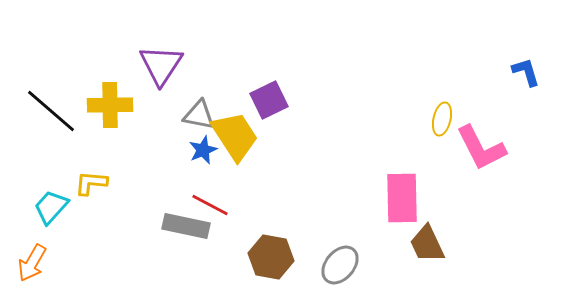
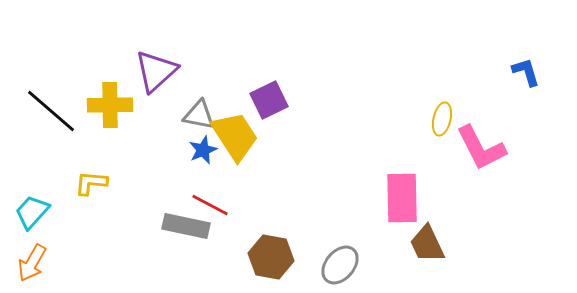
purple triangle: moved 5 px left, 6 px down; rotated 15 degrees clockwise
cyan trapezoid: moved 19 px left, 5 px down
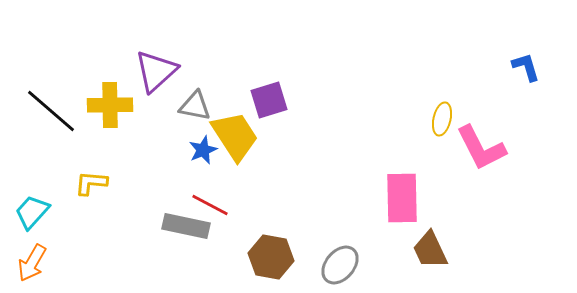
blue L-shape: moved 5 px up
purple square: rotated 9 degrees clockwise
gray triangle: moved 4 px left, 9 px up
brown trapezoid: moved 3 px right, 6 px down
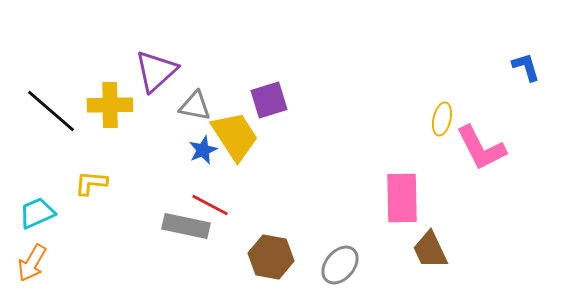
cyan trapezoid: moved 5 px right, 1 px down; rotated 24 degrees clockwise
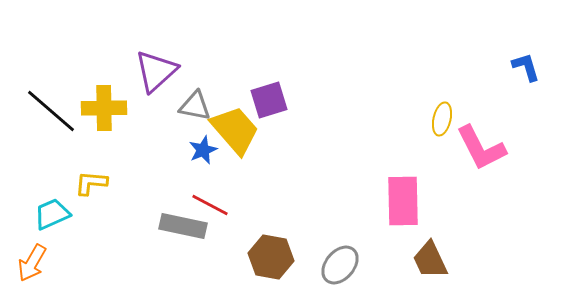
yellow cross: moved 6 px left, 3 px down
yellow trapezoid: moved 6 px up; rotated 8 degrees counterclockwise
pink rectangle: moved 1 px right, 3 px down
cyan trapezoid: moved 15 px right, 1 px down
gray rectangle: moved 3 px left
brown trapezoid: moved 10 px down
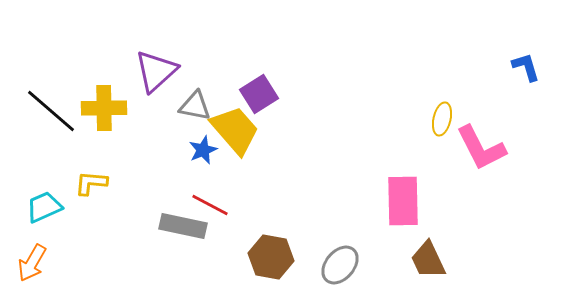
purple square: moved 10 px left, 6 px up; rotated 15 degrees counterclockwise
cyan trapezoid: moved 8 px left, 7 px up
brown trapezoid: moved 2 px left
